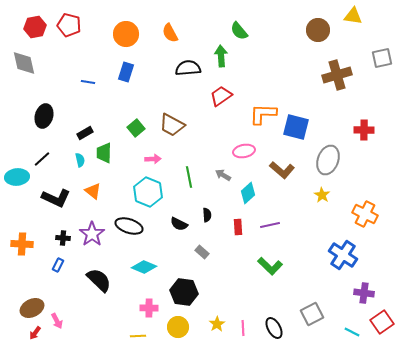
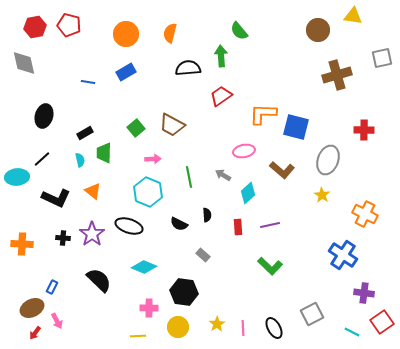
orange semicircle at (170, 33): rotated 42 degrees clockwise
blue rectangle at (126, 72): rotated 42 degrees clockwise
gray rectangle at (202, 252): moved 1 px right, 3 px down
blue rectangle at (58, 265): moved 6 px left, 22 px down
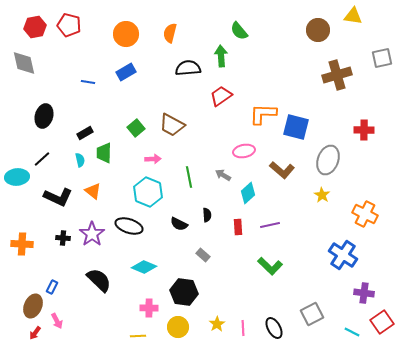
black L-shape at (56, 198): moved 2 px right, 1 px up
brown ellipse at (32, 308): moved 1 px right, 2 px up; rotated 40 degrees counterclockwise
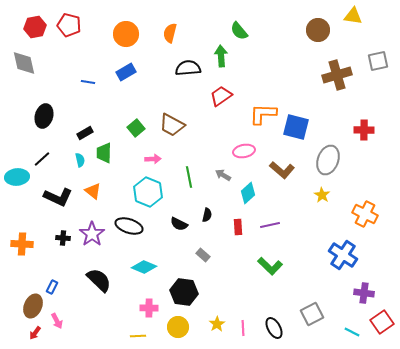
gray square at (382, 58): moved 4 px left, 3 px down
black semicircle at (207, 215): rotated 16 degrees clockwise
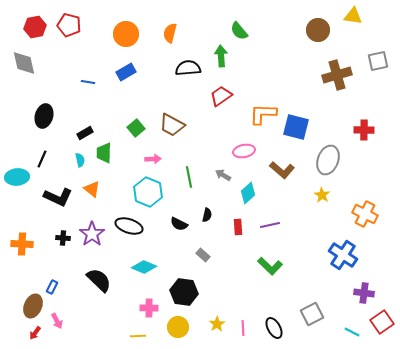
black line at (42, 159): rotated 24 degrees counterclockwise
orange triangle at (93, 191): moved 1 px left, 2 px up
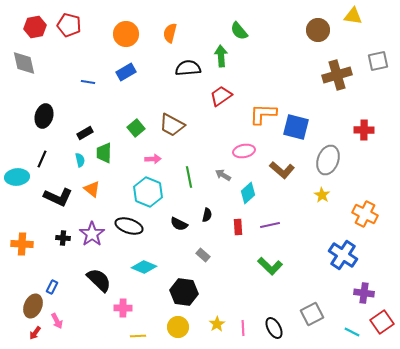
pink cross at (149, 308): moved 26 px left
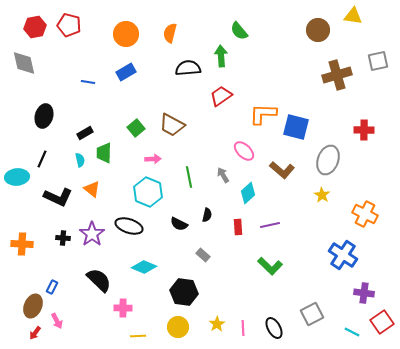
pink ellipse at (244, 151): rotated 55 degrees clockwise
gray arrow at (223, 175): rotated 28 degrees clockwise
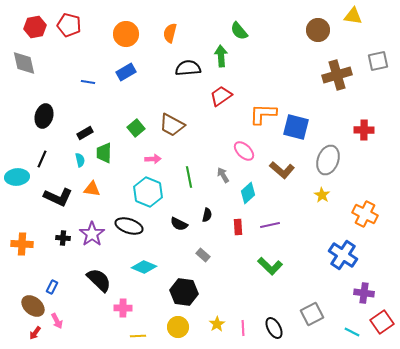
orange triangle at (92, 189): rotated 30 degrees counterclockwise
brown ellipse at (33, 306): rotated 75 degrees counterclockwise
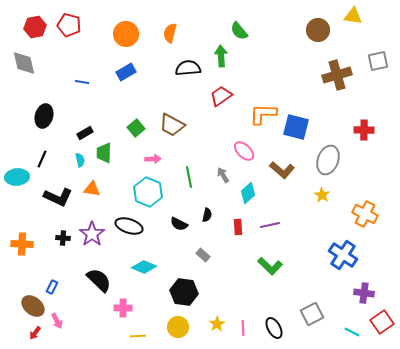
blue line at (88, 82): moved 6 px left
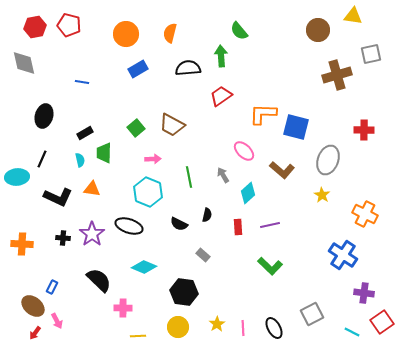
gray square at (378, 61): moved 7 px left, 7 px up
blue rectangle at (126, 72): moved 12 px right, 3 px up
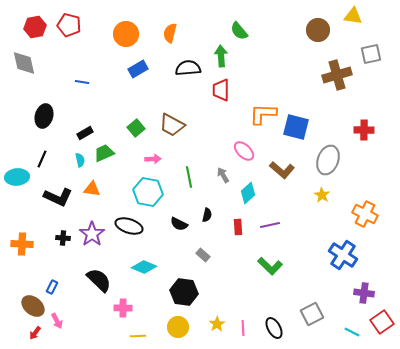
red trapezoid at (221, 96): moved 6 px up; rotated 55 degrees counterclockwise
green trapezoid at (104, 153): rotated 65 degrees clockwise
cyan hexagon at (148, 192): rotated 12 degrees counterclockwise
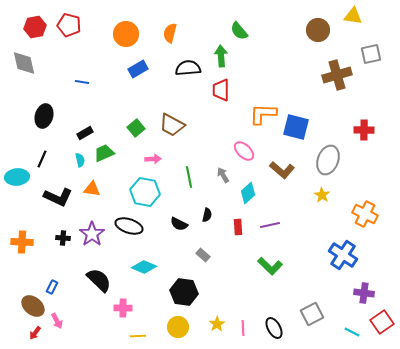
cyan hexagon at (148, 192): moved 3 px left
orange cross at (22, 244): moved 2 px up
